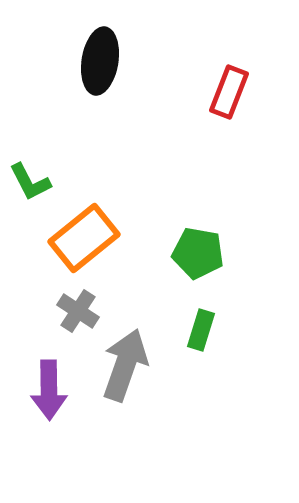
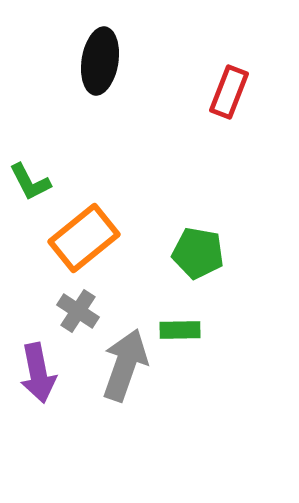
green rectangle: moved 21 px left; rotated 72 degrees clockwise
purple arrow: moved 11 px left, 17 px up; rotated 10 degrees counterclockwise
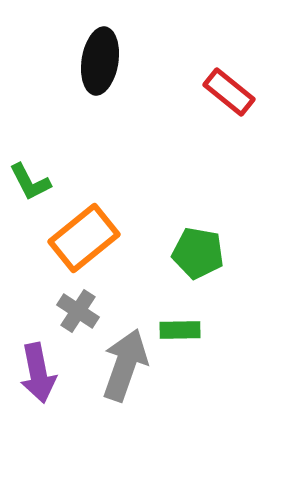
red rectangle: rotated 72 degrees counterclockwise
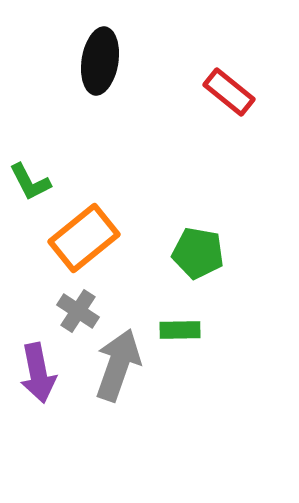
gray arrow: moved 7 px left
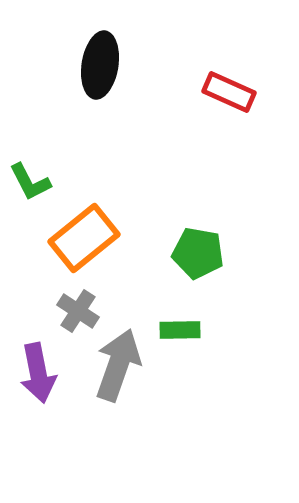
black ellipse: moved 4 px down
red rectangle: rotated 15 degrees counterclockwise
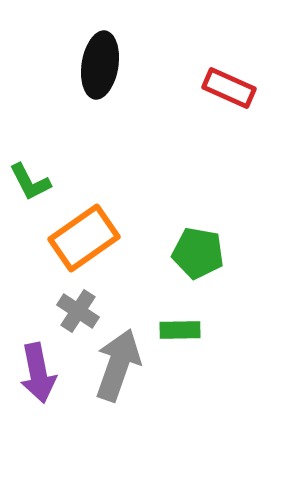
red rectangle: moved 4 px up
orange rectangle: rotated 4 degrees clockwise
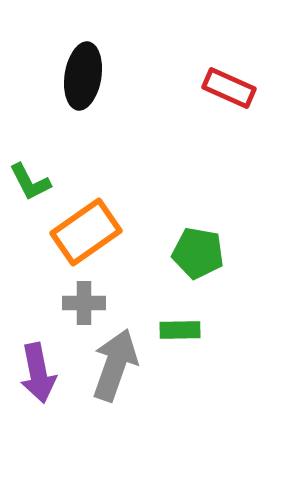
black ellipse: moved 17 px left, 11 px down
orange rectangle: moved 2 px right, 6 px up
gray cross: moved 6 px right, 8 px up; rotated 33 degrees counterclockwise
gray arrow: moved 3 px left
